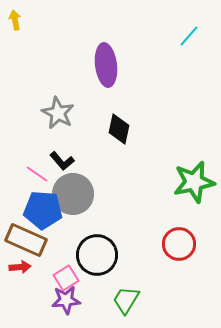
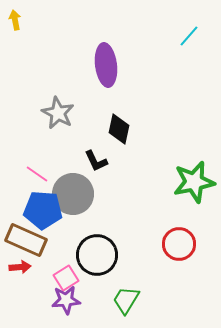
black L-shape: moved 34 px right; rotated 15 degrees clockwise
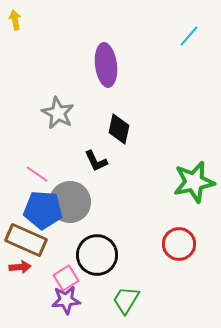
gray circle: moved 3 px left, 8 px down
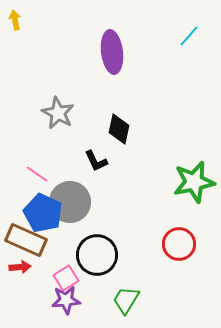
purple ellipse: moved 6 px right, 13 px up
blue pentagon: moved 3 px down; rotated 21 degrees clockwise
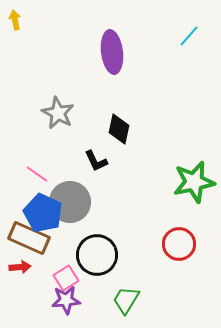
brown rectangle: moved 3 px right, 2 px up
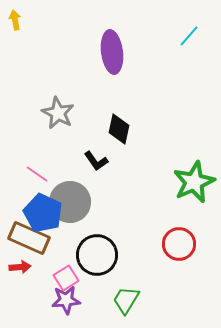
black L-shape: rotated 10 degrees counterclockwise
green star: rotated 12 degrees counterclockwise
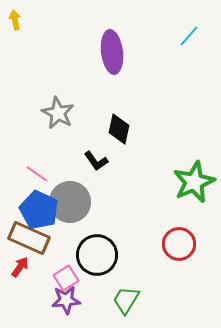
blue pentagon: moved 4 px left, 3 px up
red arrow: rotated 50 degrees counterclockwise
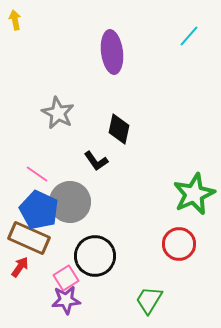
green star: moved 12 px down
black circle: moved 2 px left, 1 px down
green trapezoid: moved 23 px right
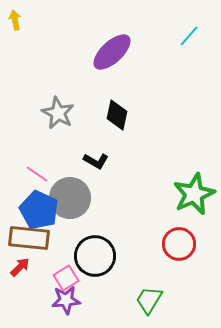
purple ellipse: rotated 54 degrees clockwise
black diamond: moved 2 px left, 14 px up
black L-shape: rotated 25 degrees counterclockwise
gray circle: moved 4 px up
brown rectangle: rotated 18 degrees counterclockwise
red arrow: rotated 10 degrees clockwise
